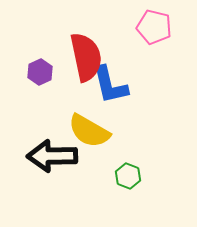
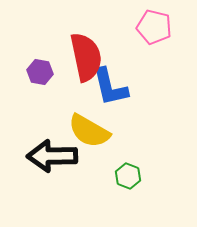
purple hexagon: rotated 25 degrees counterclockwise
blue L-shape: moved 2 px down
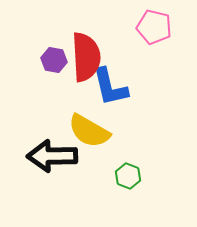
red semicircle: rotated 9 degrees clockwise
purple hexagon: moved 14 px right, 12 px up
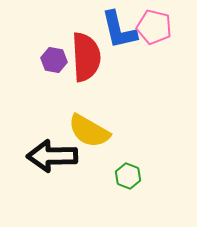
blue L-shape: moved 9 px right, 57 px up
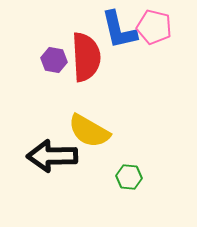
green hexagon: moved 1 px right, 1 px down; rotated 15 degrees counterclockwise
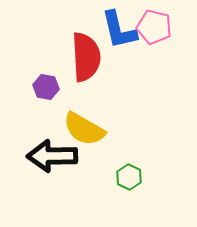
purple hexagon: moved 8 px left, 27 px down
yellow semicircle: moved 5 px left, 2 px up
green hexagon: rotated 20 degrees clockwise
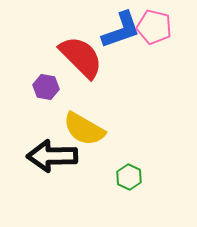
blue L-shape: moved 2 px right; rotated 96 degrees counterclockwise
red semicircle: moved 5 px left; rotated 42 degrees counterclockwise
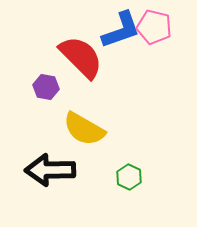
black arrow: moved 2 px left, 14 px down
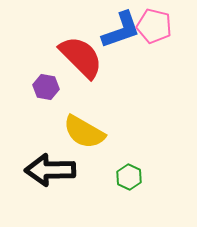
pink pentagon: moved 1 px up
yellow semicircle: moved 3 px down
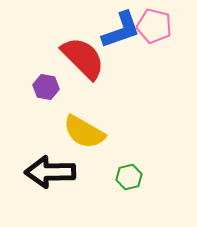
red semicircle: moved 2 px right, 1 px down
black arrow: moved 2 px down
green hexagon: rotated 20 degrees clockwise
